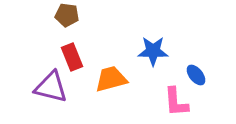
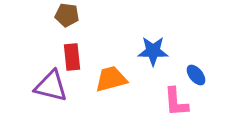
red rectangle: rotated 16 degrees clockwise
purple triangle: moved 1 px up
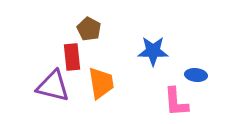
brown pentagon: moved 22 px right, 14 px down; rotated 20 degrees clockwise
blue ellipse: rotated 45 degrees counterclockwise
orange trapezoid: moved 10 px left, 4 px down; rotated 96 degrees clockwise
purple triangle: moved 2 px right
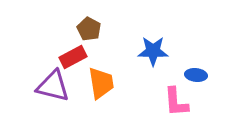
red rectangle: moved 1 px right; rotated 68 degrees clockwise
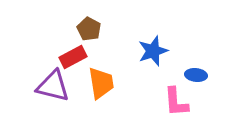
blue star: rotated 20 degrees counterclockwise
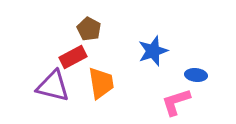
pink L-shape: rotated 76 degrees clockwise
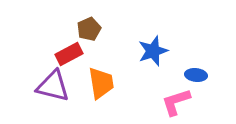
brown pentagon: rotated 20 degrees clockwise
red rectangle: moved 4 px left, 3 px up
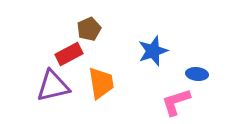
blue ellipse: moved 1 px right, 1 px up
purple triangle: rotated 27 degrees counterclockwise
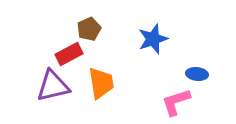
blue star: moved 12 px up
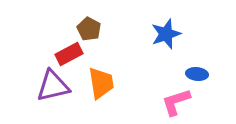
brown pentagon: rotated 20 degrees counterclockwise
blue star: moved 13 px right, 5 px up
